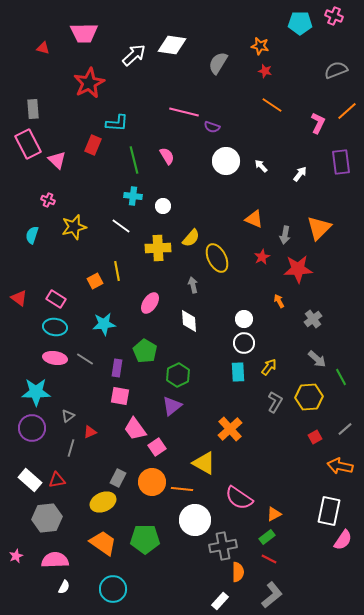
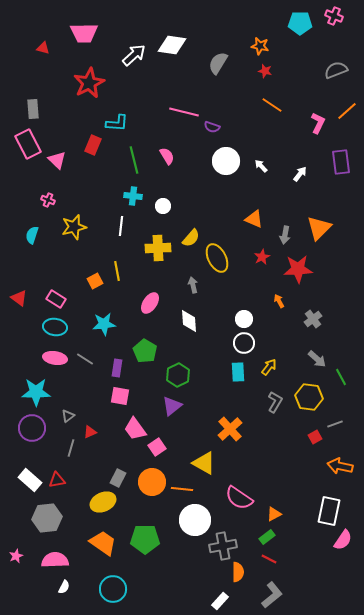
white line at (121, 226): rotated 60 degrees clockwise
yellow hexagon at (309, 397): rotated 12 degrees clockwise
gray line at (345, 429): moved 10 px left, 5 px up; rotated 21 degrees clockwise
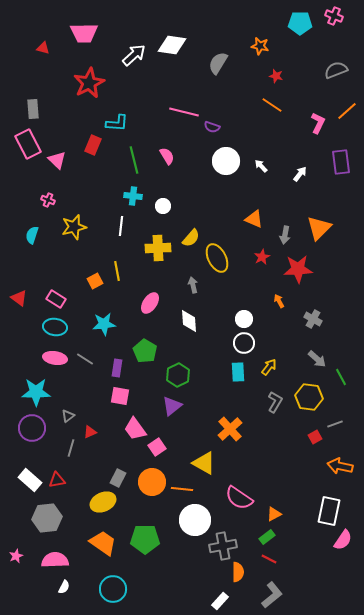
red star at (265, 71): moved 11 px right, 5 px down
gray cross at (313, 319): rotated 24 degrees counterclockwise
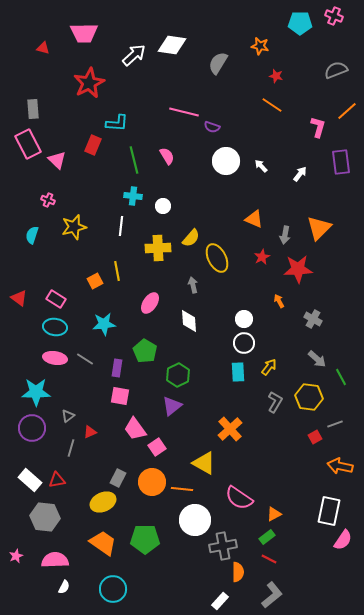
pink L-shape at (318, 123): moved 4 px down; rotated 10 degrees counterclockwise
gray hexagon at (47, 518): moved 2 px left, 1 px up; rotated 12 degrees clockwise
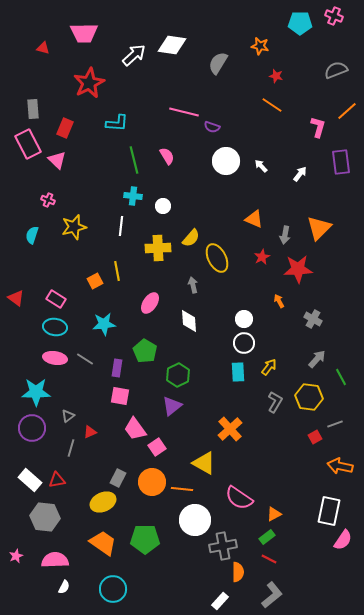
red rectangle at (93, 145): moved 28 px left, 17 px up
red triangle at (19, 298): moved 3 px left
gray arrow at (317, 359): rotated 90 degrees counterclockwise
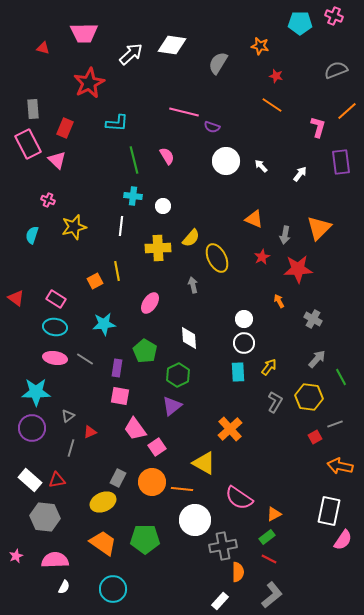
white arrow at (134, 55): moved 3 px left, 1 px up
white diamond at (189, 321): moved 17 px down
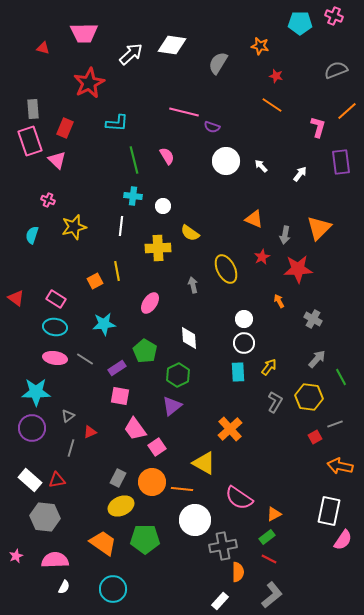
pink rectangle at (28, 144): moved 2 px right, 3 px up; rotated 8 degrees clockwise
yellow semicircle at (191, 238): moved 1 px left, 5 px up; rotated 84 degrees clockwise
yellow ellipse at (217, 258): moved 9 px right, 11 px down
purple rectangle at (117, 368): rotated 48 degrees clockwise
yellow ellipse at (103, 502): moved 18 px right, 4 px down
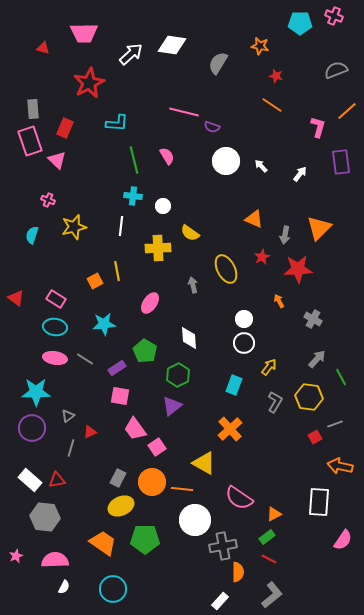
cyan rectangle at (238, 372): moved 4 px left, 13 px down; rotated 24 degrees clockwise
white rectangle at (329, 511): moved 10 px left, 9 px up; rotated 8 degrees counterclockwise
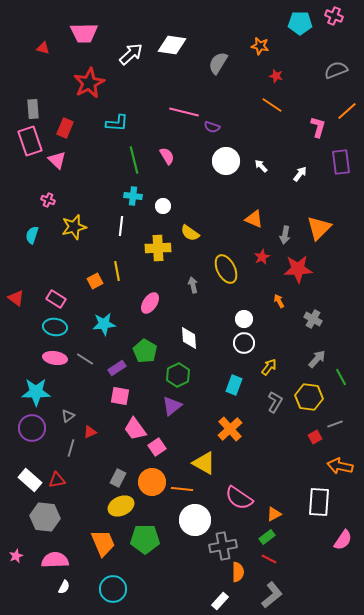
orange trapezoid at (103, 543): rotated 32 degrees clockwise
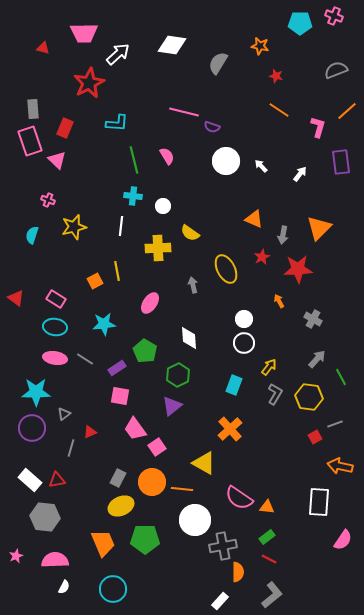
white arrow at (131, 54): moved 13 px left
orange line at (272, 105): moved 7 px right, 5 px down
gray arrow at (285, 235): moved 2 px left
gray L-shape at (275, 402): moved 8 px up
gray triangle at (68, 416): moved 4 px left, 2 px up
orange triangle at (274, 514): moved 7 px left, 7 px up; rotated 35 degrees clockwise
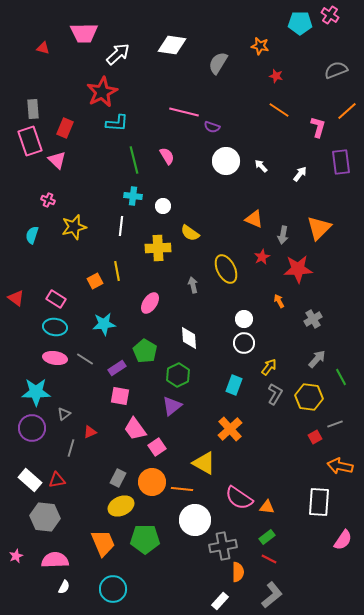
pink cross at (334, 16): moved 4 px left, 1 px up; rotated 12 degrees clockwise
red star at (89, 83): moved 13 px right, 9 px down
gray cross at (313, 319): rotated 30 degrees clockwise
